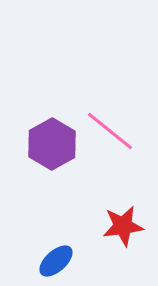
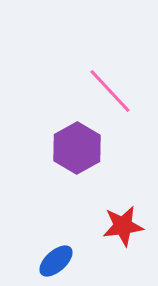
pink line: moved 40 px up; rotated 8 degrees clockwise
purple hexagon: moved 25 px right, 4 px down
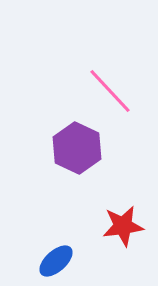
purple hexagon: rotated 6 degrees counterclockwise
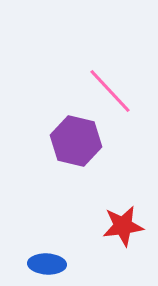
purple hexagon: moved 1 px left, 7 px up; rotated 12 degrees counterclockwise
blue ellipse: moved 9 px left, 3 px down; rotated 45 degrees clockwise
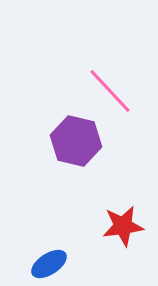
blue ellipse: moved 2 px right; rotated 36 degrees counterclockwise
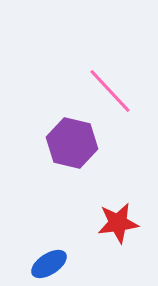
purple hexagon: moved 4 px left, 2 px down
red star: moved 5 px left, 3 px up
